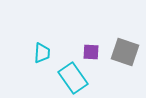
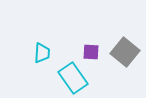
gray square: rotated 20 degrees clockwise
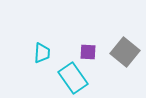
purple square: moved 3 px left
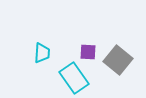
gray square: moved 7 px left, 8 px down
cyan rectangle: moved 1 px right
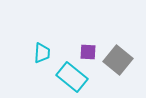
cyan rectangle: moved 2 px left, 1 px up; rotated 16 degrees counterclockwise
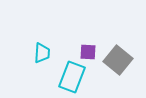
cyan rectangle: rotated 72 degrees clockwise
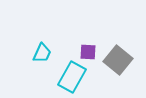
cyan trapezoid: rotated 20 degrees clockwise
cyan rectangle: rotated 8 degrees clockwise
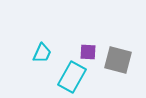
gray square: rotated 24 degrees counterclockwise
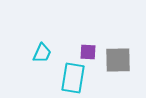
gray square: rotated 16 degrees counterclockwise
cyan rectangle: moved 1 px right, 1 px down; rotated 20 degrees counterclockwise
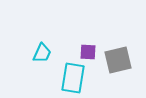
gray square: rotated 12 degrees counterclockwise
